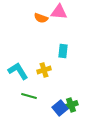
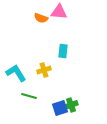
cyan L-shape: moved 2 px left, 2 px down
blue square: rotated 21 degrees clockwise
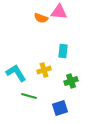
green cross: moved 24 px up
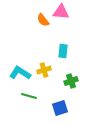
pink triangle: moved 2 px right
orange semicircle: moved 2 px right, 2 px down; rotated 32 degrees clockwise
cyan L-shape: moved 4 px right; rotated 25 degrees counterclockwise
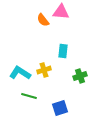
green cross: moved 9 px right, 5 px up
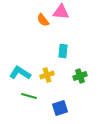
yellow cross: moved 3 px right, 5 px down
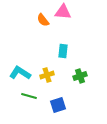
pink triangle: moved 2 px right
blue square: moved 2 px left, 3 px up
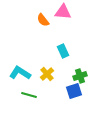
cyan rectangle: rotated 32 degrees counterclockwise
yellow cross: moved 1 px up; rotated 24 degrees counterclockwise
green line: moved 1 px up
blue square: moved 16 px right, 14 px up
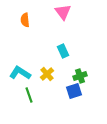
pink triangle: rotated 48 degrees clockwise
orange semicircle: moved 18 px left; rotated 32 degrees clockwise
green line: rotated 56 degrees clockwise
